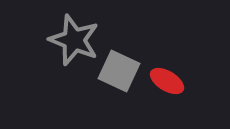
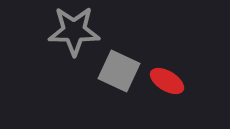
gray star: moved 9 px up; rotated 21 degrees counterclockwise
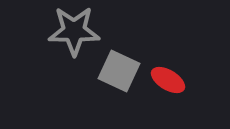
red ellipse: moved 1 px right, 1 px up
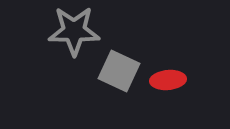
red ellipse: rotated 36 degrees counterclockwise
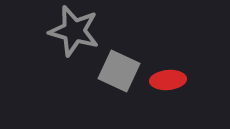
gray star: rotated 15 degrees clockwise
